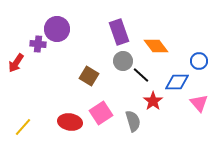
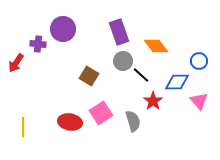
purple circle: moved 6 px right
pink triangle: moved 2 px up
yellow line: rotated 42 degrees counterclockwise
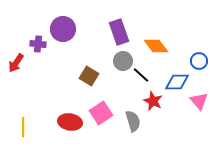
red star: rotated 12 degrees counterclockwise
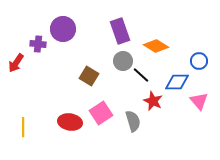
purple rectangle: moved 1 px right, 1 px up
orange diamond: rotated 20 degrees counterclockwise
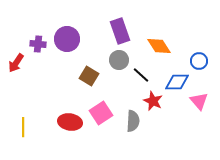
purple circle: moved 4 px right, 10 px down
orange diamond: moved 3 px right; rotated 25 degrees clockwise
gray circle: moved 4 px left, 1 px up
gray semicircle: rotated 20 degrees clockwise
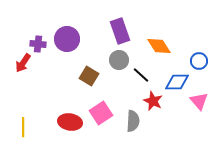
red arrow: moved 7 px right
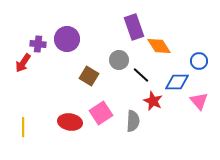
purple rectangle: moved 14 px right, 4 px up
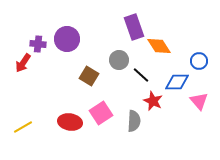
gray semicircle: moved 1 px right
yellow line: rotated 60 degrees clockwise
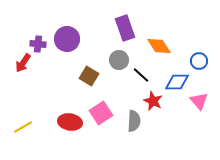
purple rectangle: moved 9 px left, 1 px down
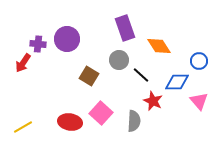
pink square: rotated 15 degrees counterclockwise
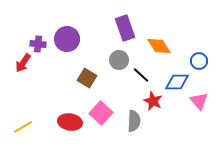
brown square: moved 2 px left, 2 px down
